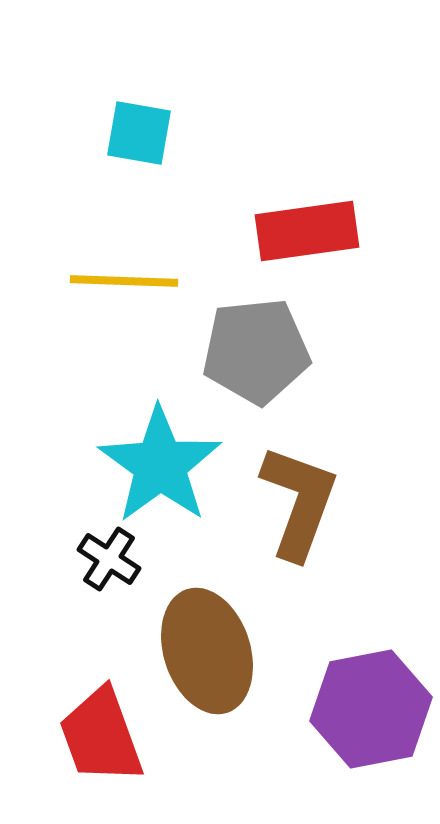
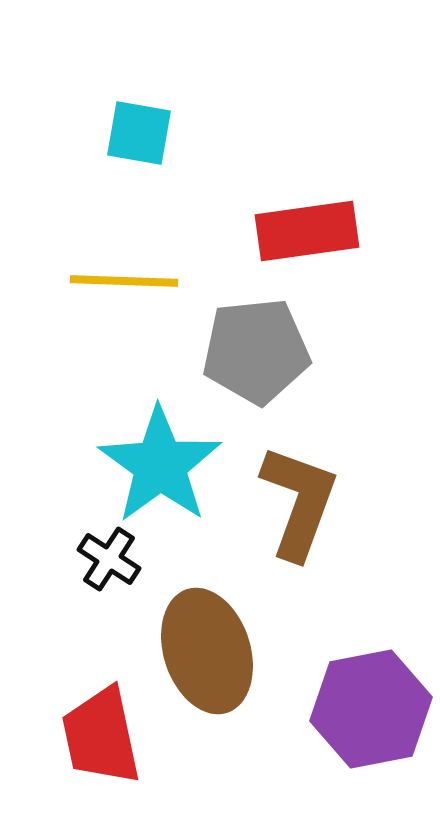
red trapezoid: rotated 8 degrees clockwise
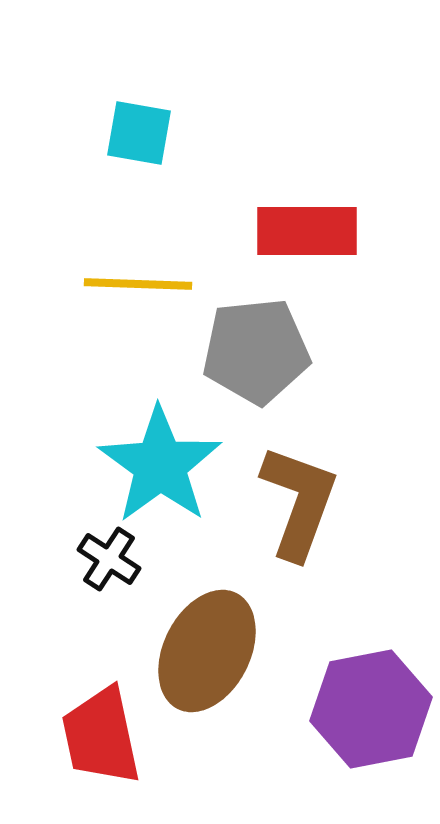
red rectangle: rotated 8 degrees clockwise
yellow line: moved 14 px right, 3 px down
brown ellipse: rotated 45 degrees clockwise
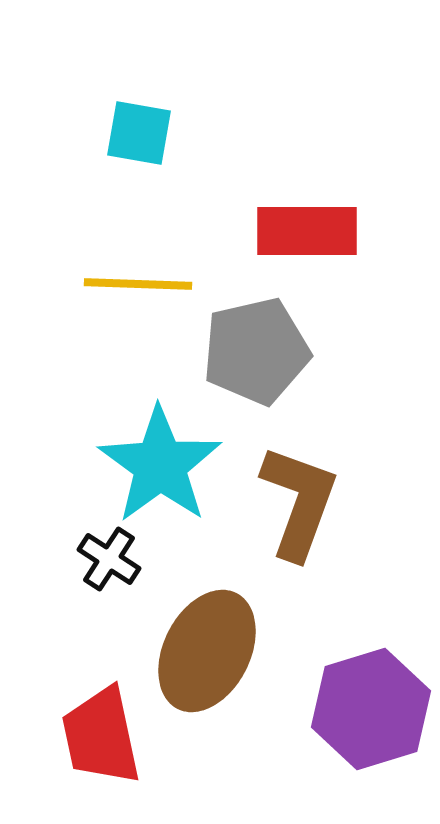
gray pentagon: rotated 7 degrees counterclockwise
purple hexagon: rotated 6 degrees counterclockwise
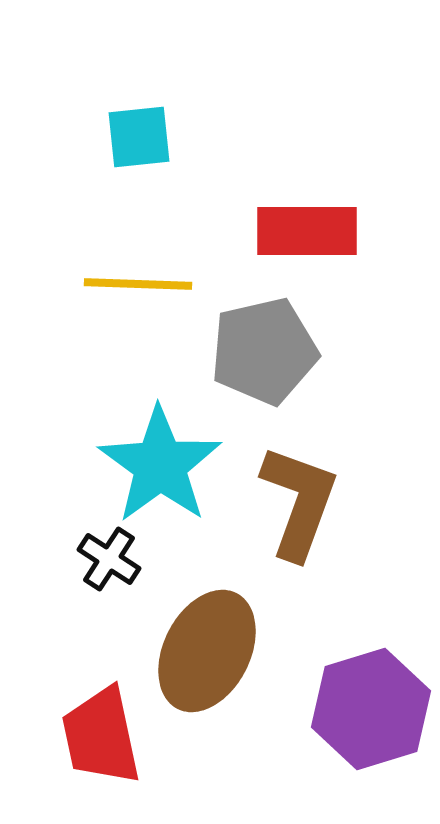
cyan square: moved 4 px down; rotated 16 degrees counterclockwise
gray pentagon: moved 8 px right
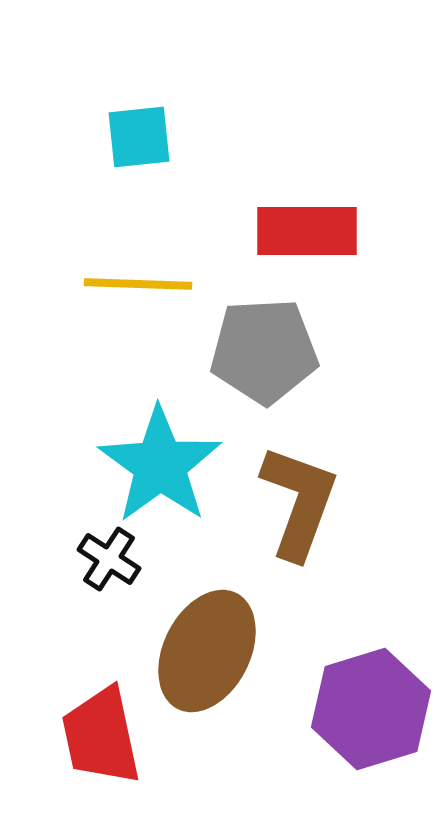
gray pentagon: rotated 10 degrees clockwise
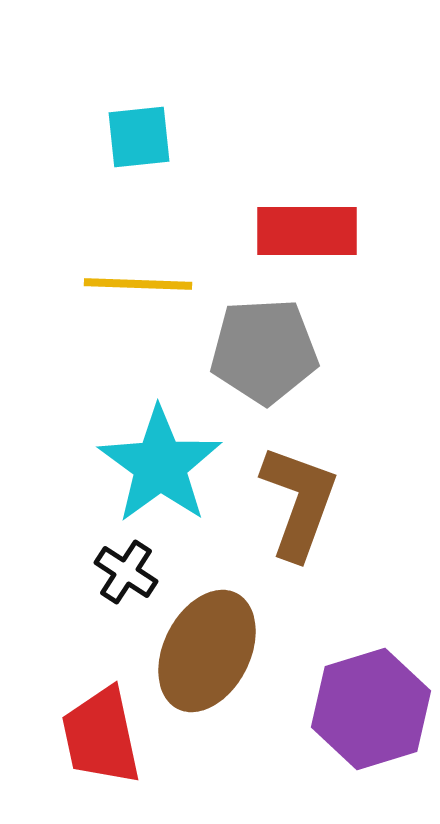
black cross: moved 17 px right, 13 px down
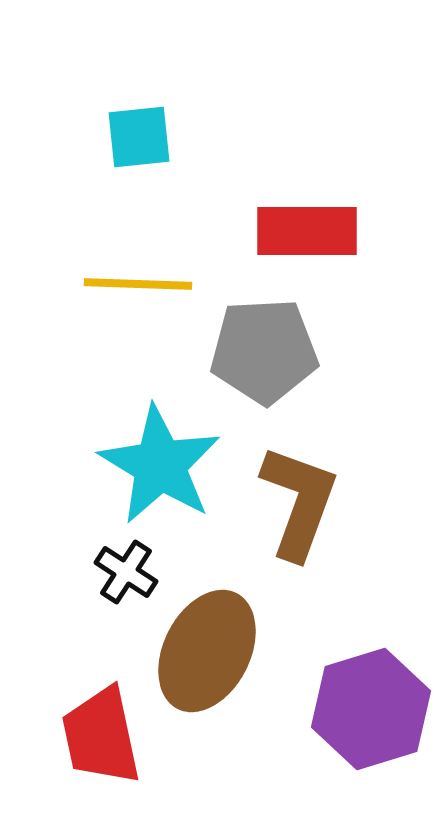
cyan star: rotated 5 degrees counterclockwise
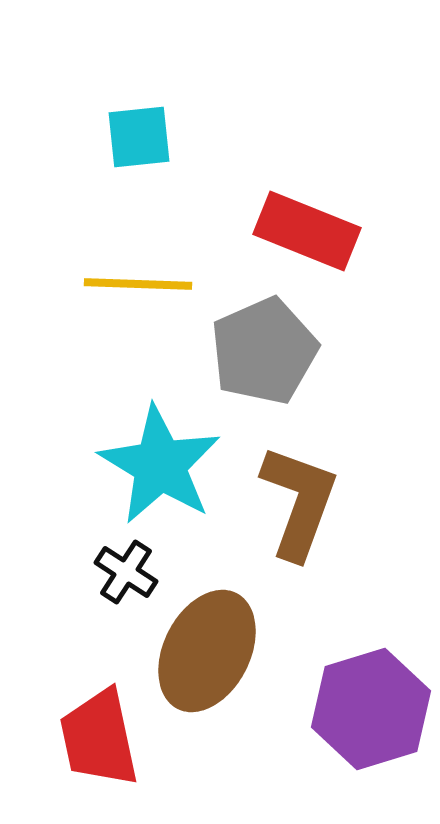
red rectangle: rotated 22 degrees clockwise
gray pentagon: rotated 21 degrees counterclockwise
red trapezoid: moved 2 px left, 2 px down
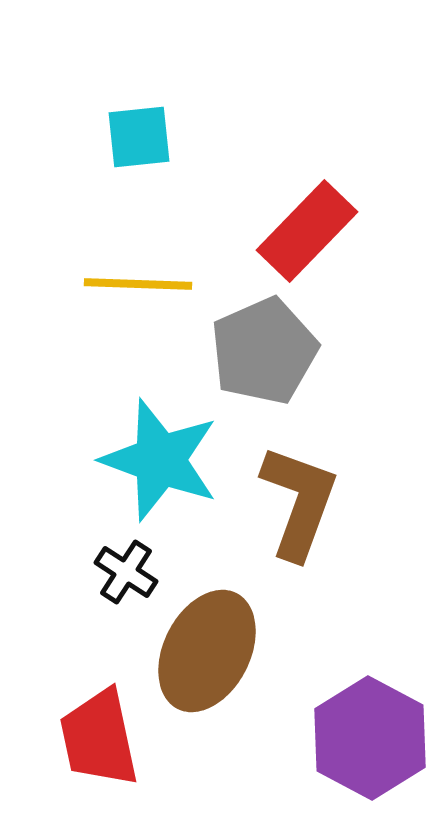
red rectangle: rotated 68 degrees counterclockwise
cyan star: moved 5 px up; rotated 11 degrees counterclockwise
purple hexagon: moved 1 px left, 29 px down; rotated 15 degrees counterclockwise
